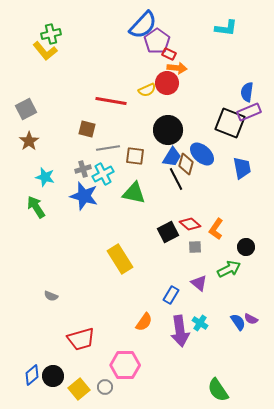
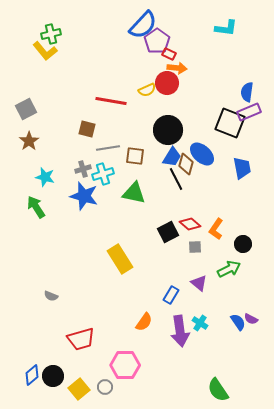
cyan cross at (103, 174): rotated 10 degrees clockwise
black circle at (246, 247): moved 3 px left, 3 px up
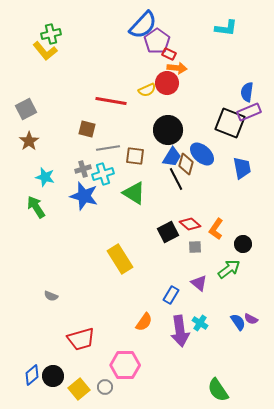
green triangle at (134, 193): rotated 20 degrees clockwise
green arrow at (229, 269): rotated 10 degrees counterclockwise
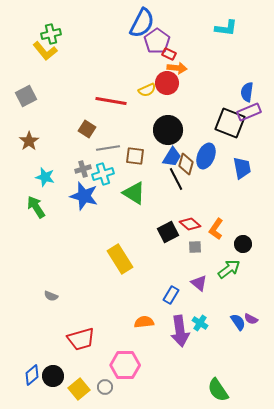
blue semicircle at (143, 25): moved 1 px left, 2 px up; rotated 16 degrees counterclockwise
gray square at (26, 109): moved 13 px up
brown square at (87, 129): rotated 18 degrees clockwise
blue ellipse at (202, 154): moved 4 px right, 2 px down; rotated 70 degrees clockwise
orange semicircle at (144, 322): rotated 132 degrees counterclockwise
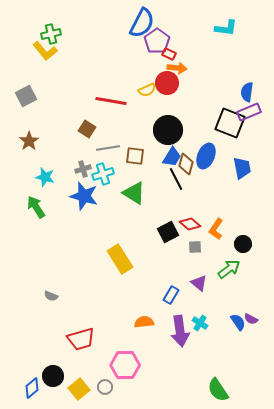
blue diamond at (32, 375): moved 13 px down
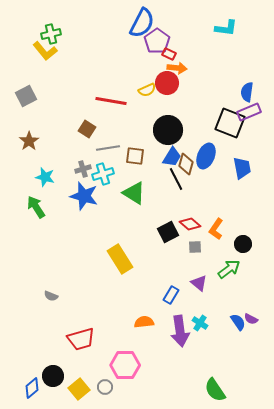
green semicircle at (218, 390): moved 3 px left
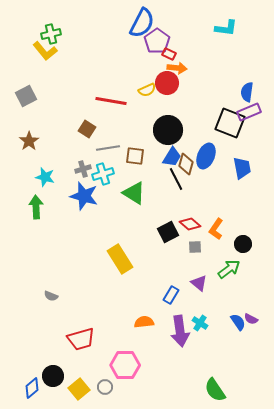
green arrow at (36, 207): rotated 30 degrees clockwise
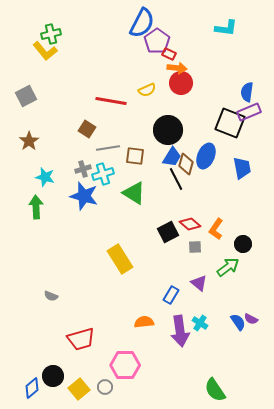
red circle at (167, 83): moved 14 px right
green arrow at (229, 269): moved 1 px left, 2 px up
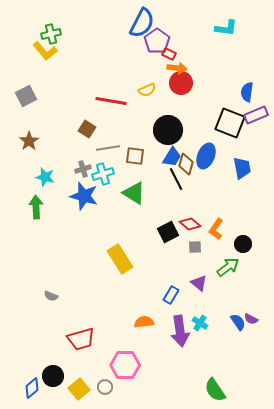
purple rectangle at (249, 112): moved 7 px right, 3 px down
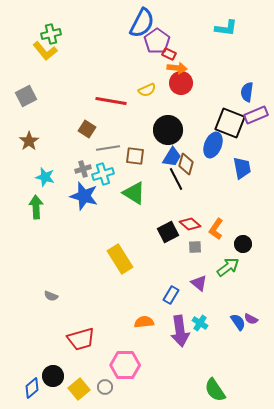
blue ellipse at (206, 156): moved 7 px right, 11 px up
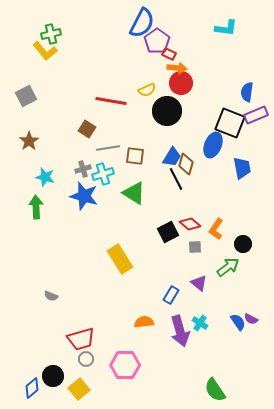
black circle at (168, 130): moved 1 px left, 19 px up
purple arrow at (180, 331): rotated 8 degrees counterclockwise
gray circle at (105, 387): moved 19 px left, 28 px up
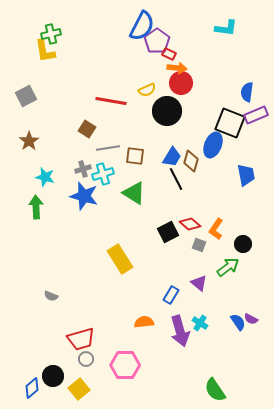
blue semicircle at (142, 23): moved 3 px down
yellow L-shape at (45, 51): rotated 30 degrees clockwise
brown diamond at (186, 164): moved 5 px right, 3 px up
blue trapezoid at (242, 168): moved 4 px right, 7 px down
gray square at (195, 247): moved 4 px right, 2 px up; rotated 24 degrees clockwise
